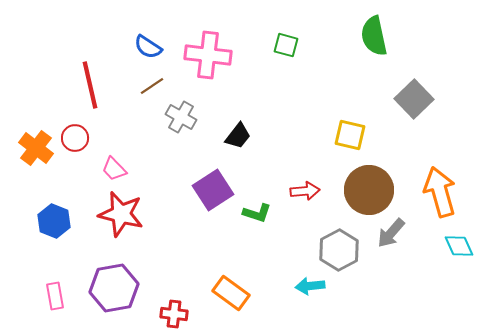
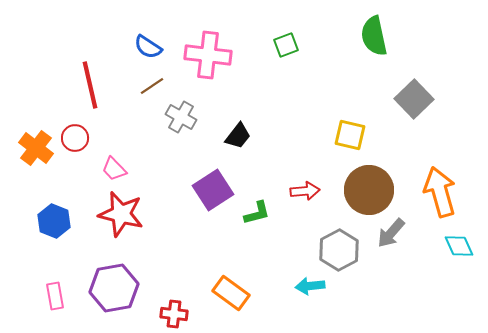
green square: rotated 35 degrees counterclockwise
green L-shape: rotated 32 degrees counterclockwise
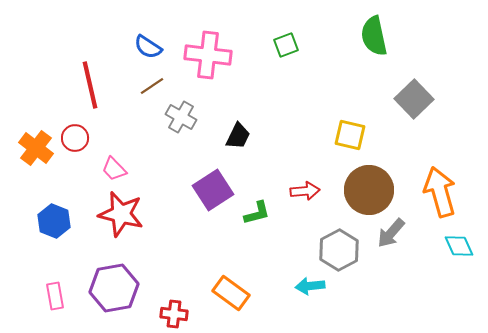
black trapezoid: rotated 12 degrees counterclockwise
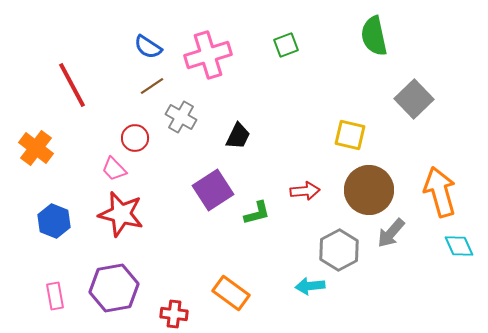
pink cross: rotated 24 degrees counterclockwise
red line: moved 18 px left; rotated 15 degrees counterclockwise
red circle: moved 60 px right
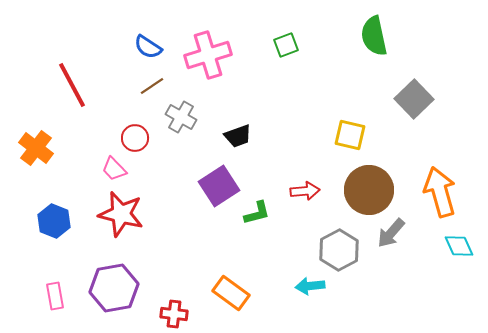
black trapezoid: rotated 44 degrees clockwise
purple square: moved 6 px right, 4 px up
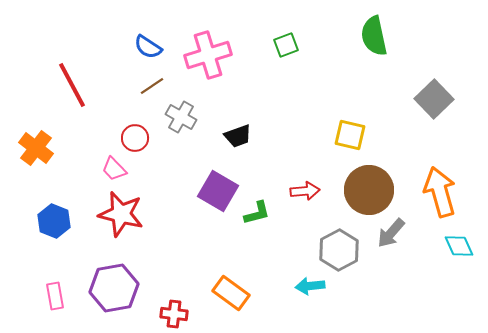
gray square: moved 20 px right
purple square: moved 1 px left, 5 px down; rotated 27 degrees counterclockwise
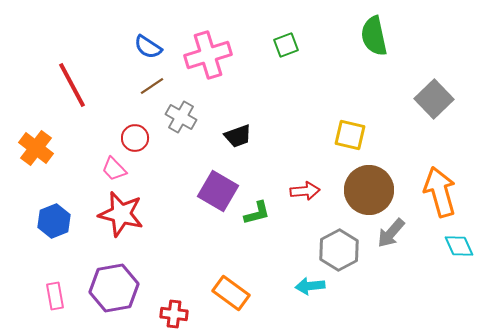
blue hexagon: rotated 16 degrees clockwise
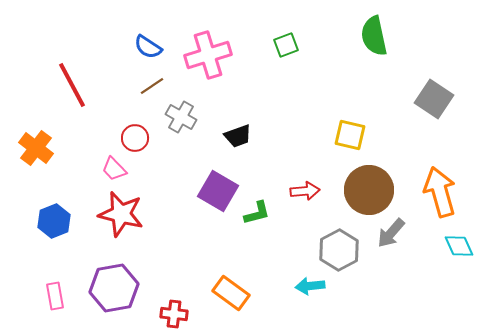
gray square: rotated 12 degrees counterclockwise
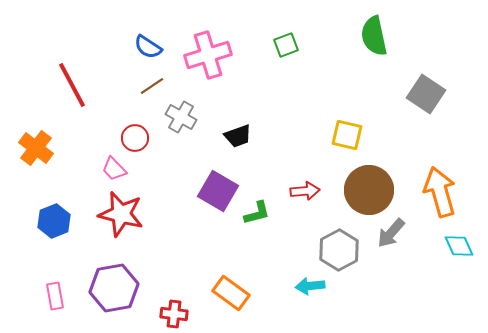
gray square: moved 8 px left, 5 px up
yellow square: moved 3 px left
